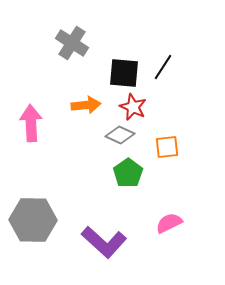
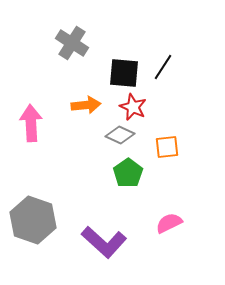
gray hexagon: rotated 18 degrees clockwise
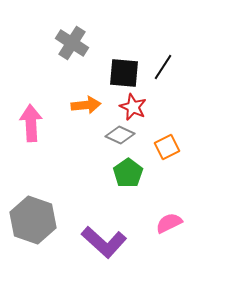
orange square: rotated 20 degrees counterclockwise
